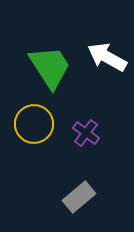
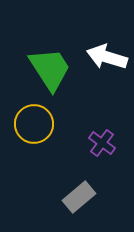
white arrow: rotated 12 degrees counterclockwise
green trapezoid: moved 2 px down
purple cross: moved 16 px right, 10 px down
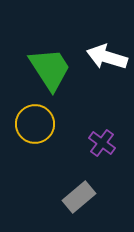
yellow circle: moved 1 px right
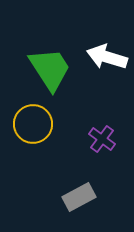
yellow circle: moved 2 px left
purple cross: moved 4 px up
gray rectangle: rotated 12 degrees clockwise
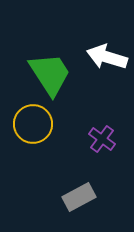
green trapezoid: moved 5 px down
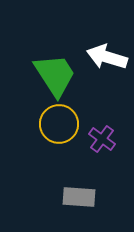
green trapezoid: moved 5 px right, 1 px down
yellow circle: moved 26 px right
gray rectangle: rotated 32 degrees clockwise
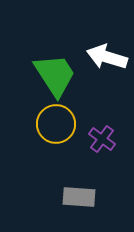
yellow circle: moved 3 px left
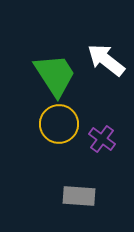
white arrow: moved 1 px left, 3 px down; rotated 21 degrees clockwise
yellow circle: moved 3 px right
gray rectangle: moved 1 px up
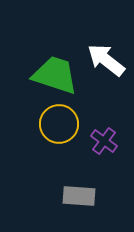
green trapezoid: rotated 39 degrees counterclockwise
purple cross: moved 2 px right, 2 px down
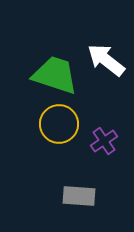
purple cross: rotated 20 degrees clockwise
